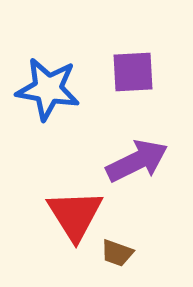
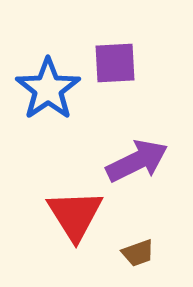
purple square: moved 18 px left, 9 px up
blue star: rotated 28 degrees clockwise
brown trapezoid: moved 21 px right; rotated 40 degrees counterclockwise
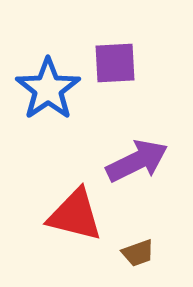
red triangle: rotated 44 degrees counterclockwise
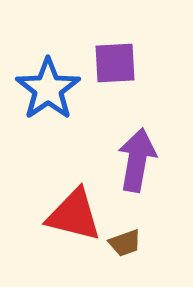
purple arrow: moved 1 px up; rotated 54 degrees counterclockwise
red triangle: moved 1 px left
brown trapezoid: moved 13 px left, 10 px up
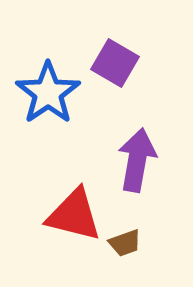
purple square: rotated 33 degrees clockwise
blue star: moved 4 px down
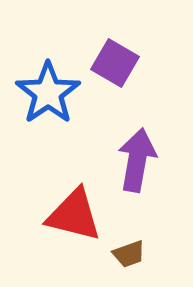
brown trapezoid: moved 4 px right, 11 px down
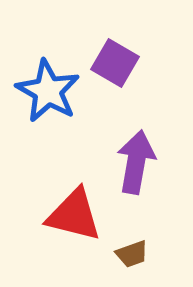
blue star: moved 2 px up; rotated 8 degrees counterclockwise
purple arrow: moved 1 px left, 2 px down
brown trapezoid: moved 3 px right
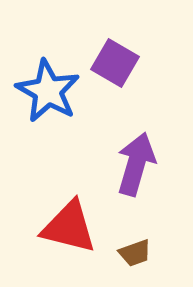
purple arrow: moved 2 px down; rotated 6 degrees clockwise
red triangle: moved 5 px left, 12 px down
brown trapezoid: moved 3 px right, 1 px up
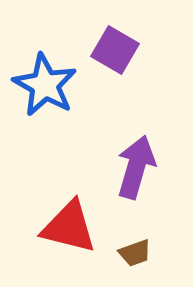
purple square: moved 13 px up
blue star: moved 3 px left, 6 px up
purple arrow: moved 3 px down
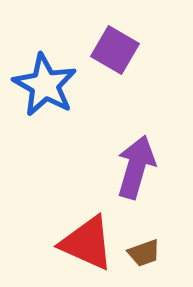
red triangle: moved 18 px right, 16 px down; rotated 10 degrees clockwise
brown trapezoid: moved 9 px right
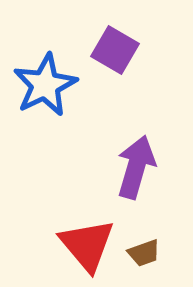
blue star: rotated 16 degrees clockwise
red triangle: moved 2 px down; rotated 26 degrees clockwise
